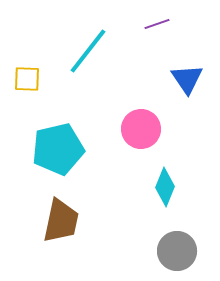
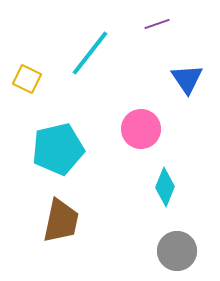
cyan line: moved 2 px right, 2 px down
yellow square: rotated 24 degrees clockwise
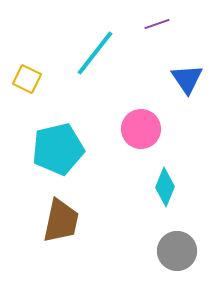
cyan line: moved 5 px right
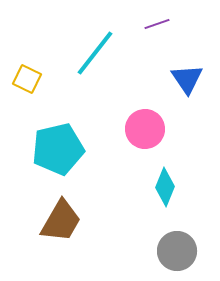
pink circle: moved 4 px right
brown trapezoid: rotated 18 degrees clockwise
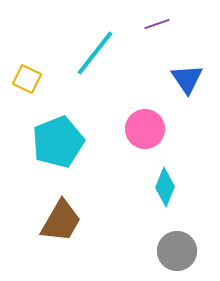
cyan pentagon: moved 7 px up; rotated 9 degrees counterclockwise
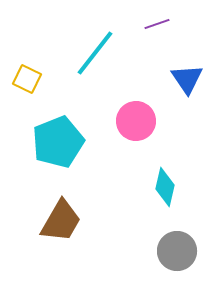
pink circle: moved 9 px left, 8 px up
cyan diamond: rotated 9 degrees counterclockwise
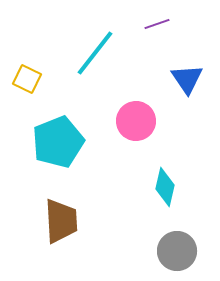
brown trapezoid: rotated 33 degrees counterclockwise
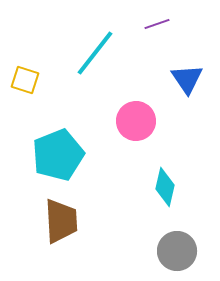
yellow square: moved 2 px left, 1 px down; rotated 8 degrees counterclockwise
cyan pentagon: moved 13 px down
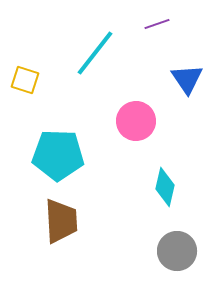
cyan pentagon: rotated 24 degrees clockwise
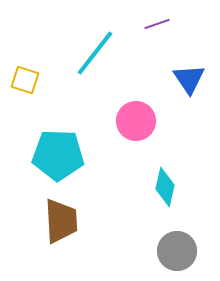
blue triangle: moved 2 px right
